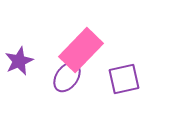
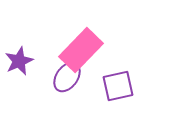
purple square: moved 6 px left, 7 px down
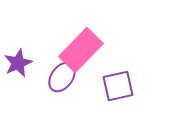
purple star: moved 1 px left, 2 px down
purple ellipse: moved 5 px left
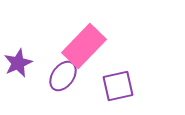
pink rectangle: moved 3 px right, 4 px up
purple ellipse: moved 1 px right, 1 px up
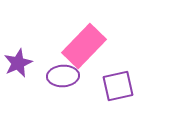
purple ellipse: rotated 52 degrees clockwise
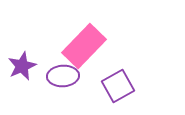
purple star: moved 4 px right, 3 px down
purple square: rotated 16 degrees counterclockwise
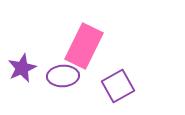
pink rectangle: rotated 18 degrees counterclockwise
purple star: moved 2 px down
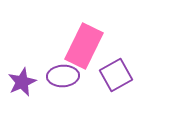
purple star: moved 14 px down
purple square: moved 2 px left, 11 px up
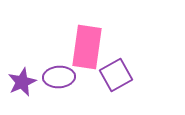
pink rectangle: moved 3 px right, 1 px down; rotated 18 degrees counterclockwise
purple ellipse: moved 4 px left, 1 px down
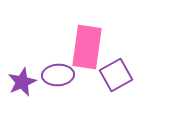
purple ellipse: moved 1 px left, 2 px up
